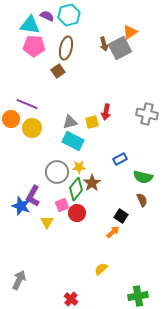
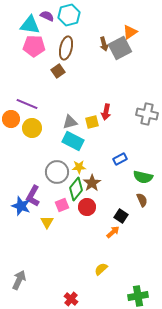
red circle: moved 10 px right, 6 px up
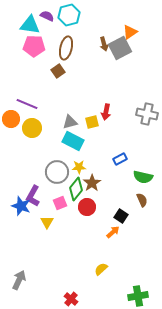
pink square: moved 2 px left, 2 px up
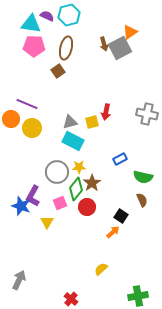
cyan triangle: moved 1 px right, 1 px up
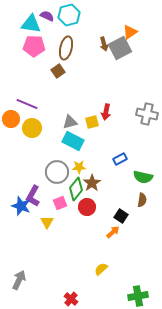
brown semicircle: rotated 32 degrees clockwise
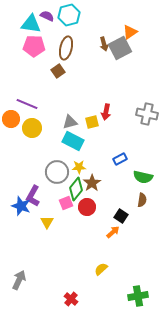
pink square: moved 6 px right
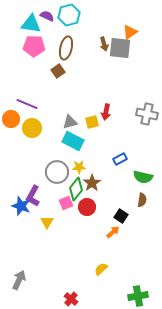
gray square: rotated 35 degrees clockwise
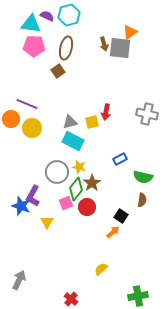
yellow star: rotated 16 degrees clockwise
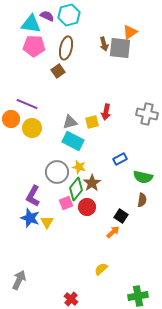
blue star: moved 9 px right, 12 px down
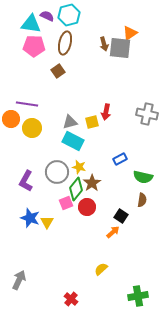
orange triangle: moved 1 px down
brown ellipse: moved 1 px left, 5 px up
purple line: rotated 15 degrees counterclockwise
purple L-shape: moved 7 px left, 15 px up
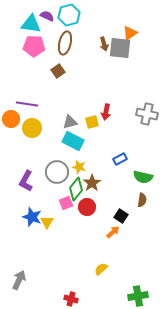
blue star: moved 2 px right, 1 px up
red cross: rotated 24 degrees counterclockwise
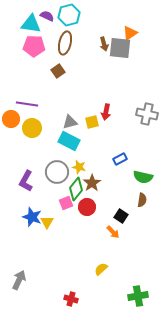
cyan rectangle: moved 4 px left
orange arrow: rotated 88 degrees clockwise
